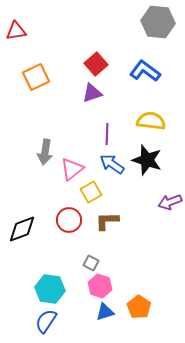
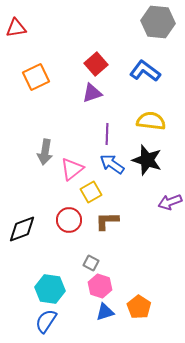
red triangle: moved 3 px up
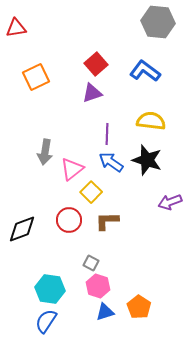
blue arrow: moved 1 px left, 2 px up
yellow square: rotated 15 degrees counterclockwise
pink hexagon: moved 2 px left
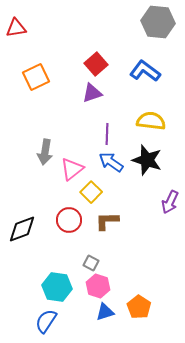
purple arrow: rotated 45 degrees counterclockwise
cyan hexagon: moved 7 px right, 2 px up
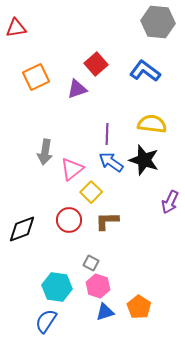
purple triangle: moved 15 px left, 4 px up
yellow semicircle: moved 1 px right, 3 px down
black star: moved 3 px left
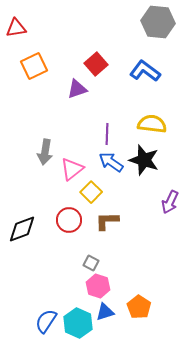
orange square: moved 2 px left, 11 px up
cyan hexagon: moved 21 px right, 36 px down; rotated 16 degrees clockwise
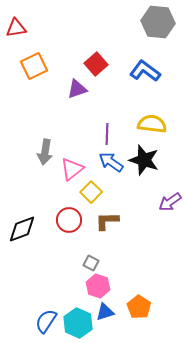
purple arrow: rotated 30 degrees clockwise
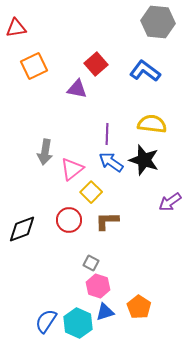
purple triangle: rotated 30 degrees clockwise
